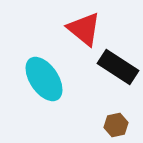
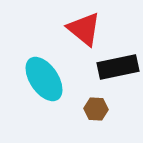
black rectangle: rotated 45 degrees counterclockwise
brown hexagon: moved 20 px left, 16 px up; rotated 15 degrees clockwise
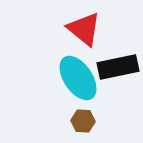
cyan ellipse: moved 34 px right, 1 px up
brown hexagon: moved 13 px left, 12 px down
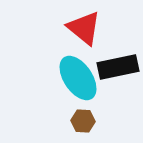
red triangle: moved 1 px up
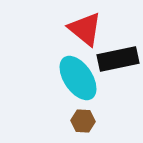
red triangle: moved 1 px right, 1 px down
black rectangle: moved 8 px up
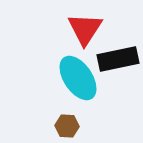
red triangle: rotated 24 degrees clockwise
brown hexagon: moved 16 px left, 5 px down
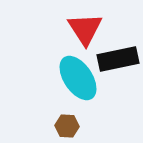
red triangle: rotated 6 degrees counterclockwise
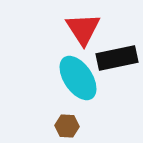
red triangle: moved 2 px left
black rectangle: moved 1 px left, 1 px up
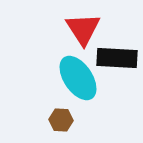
black rectangle: rotated 15 degrees clockwise
brown hexagon: moved 6 px left, 6 px up
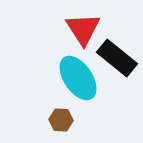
black rectangle: rotated 36 degrees clockwise
